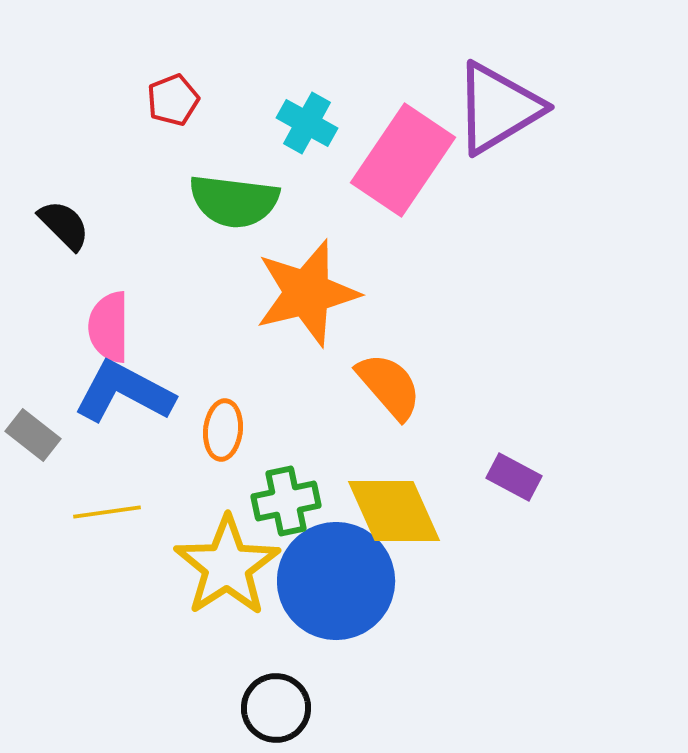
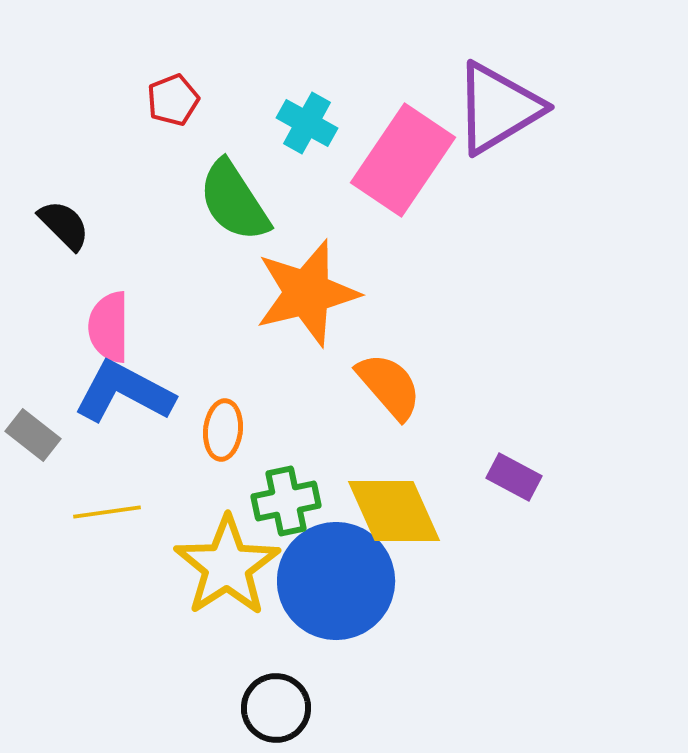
green semicircle: rotated 50 degrees clockwise
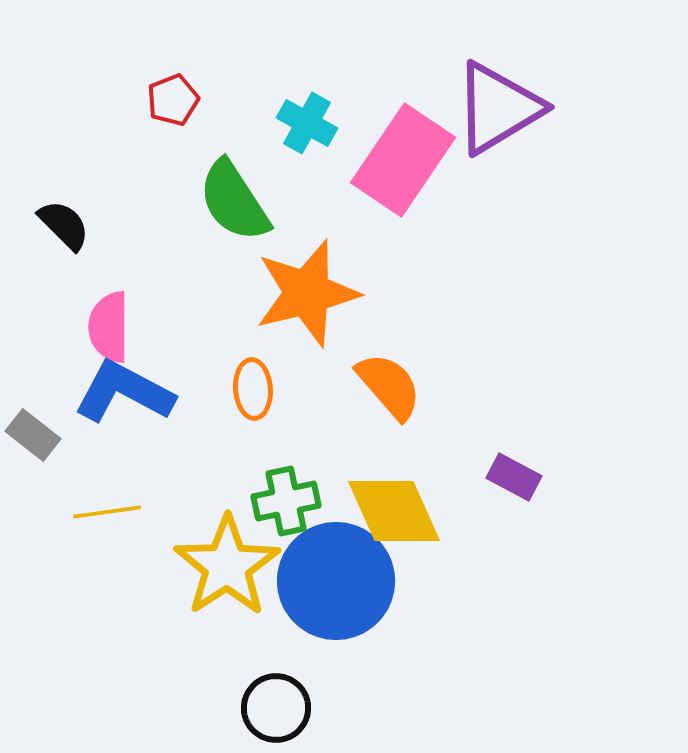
orange ellipse: moved 30 px right, 41 px up; rotated 10 degrees counterclockwise
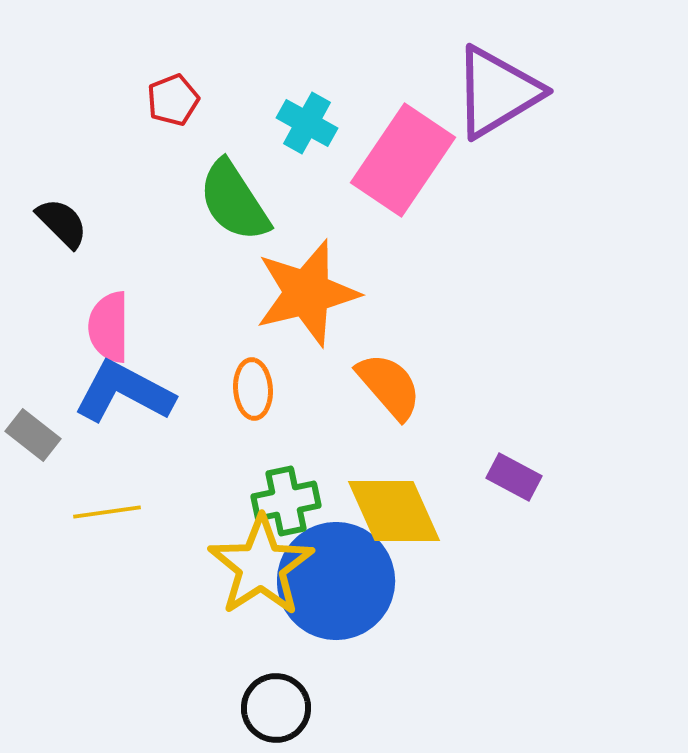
purple triangle: moved 1 px left, 16 px up
black semicircle: moved 2 px left, 2 px up
yellow star: moved 34 px right
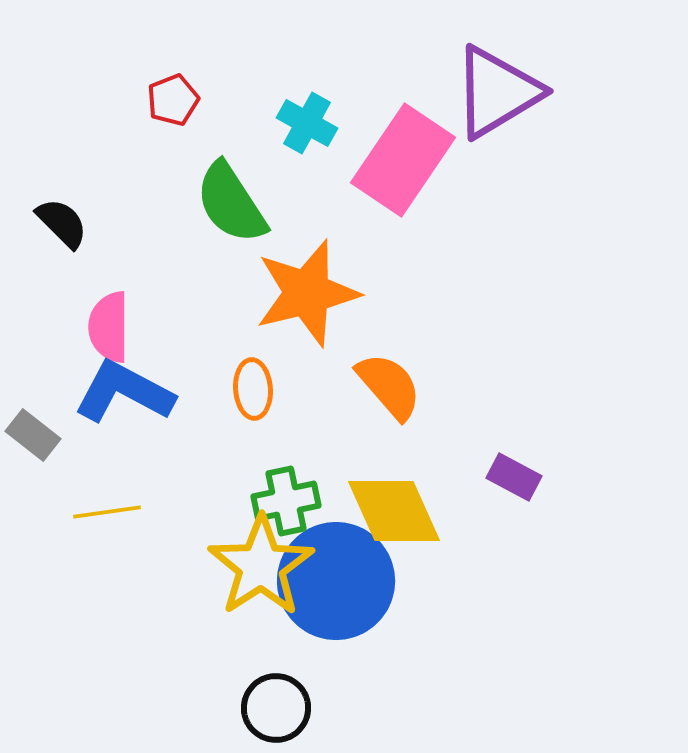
green semicircle: moved 3 px left, 2 px down
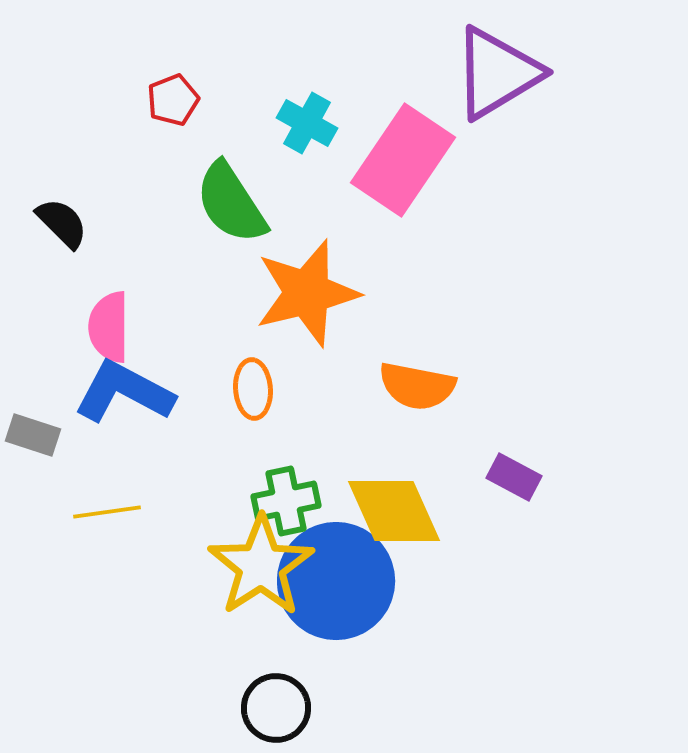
purple triangle: moved 19 px up
orange semicircle: moved 28 px right; rotated 142 degrees clockwise
gray rectangle: rotated 20 degrees counterclockwise
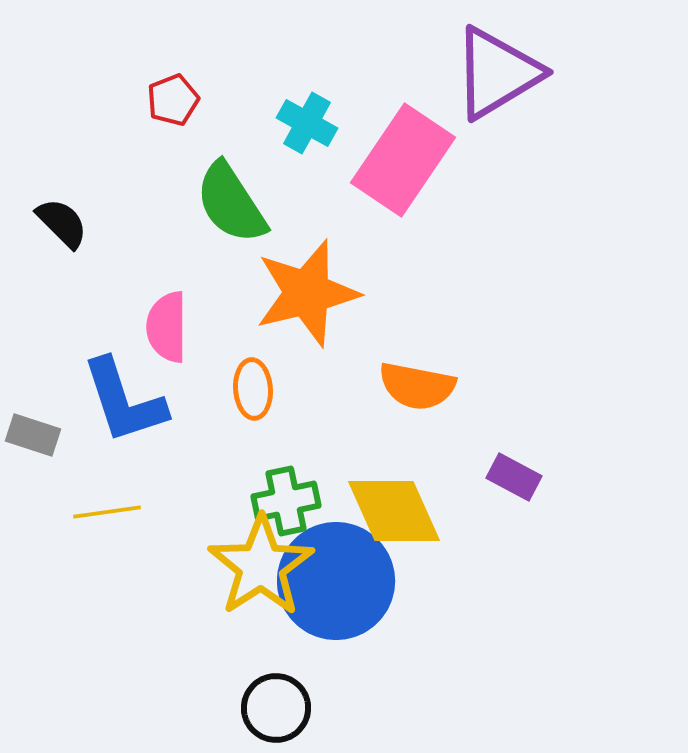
pink semicircle: moved 58 px right
blue L-shape: moved 9 px down; rotated 136 degrees counterclockwise
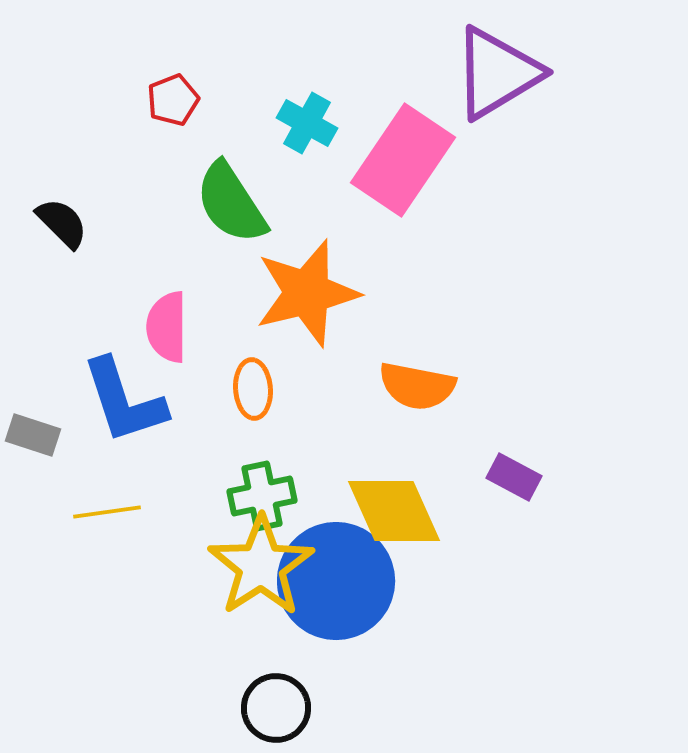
green cross: moved 24 px left, 5 px up
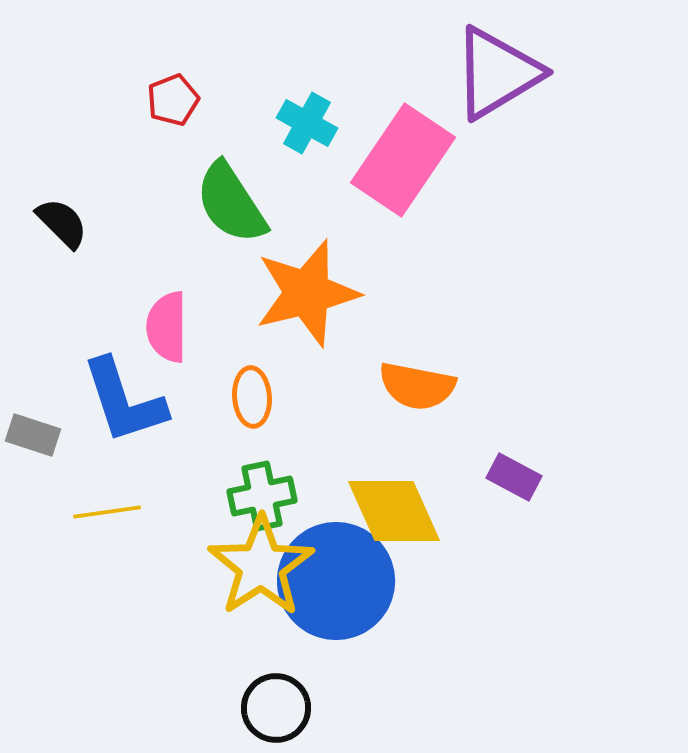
orange ellipse: moved 1 px left, 8 px down
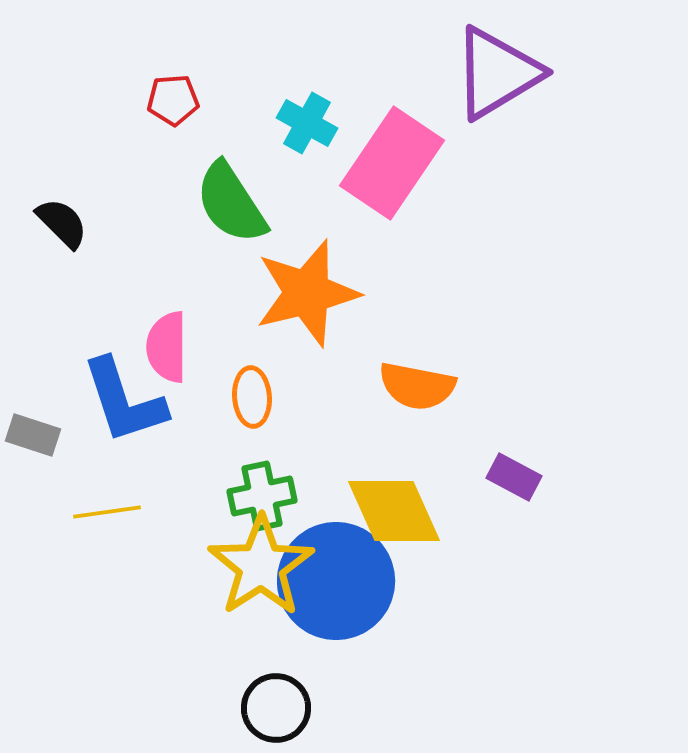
red pentagon: rotated 18 degrees clockwise
pink rectangle: moved 11 px left, 3 px down
pink semicircle: moved 20 px down
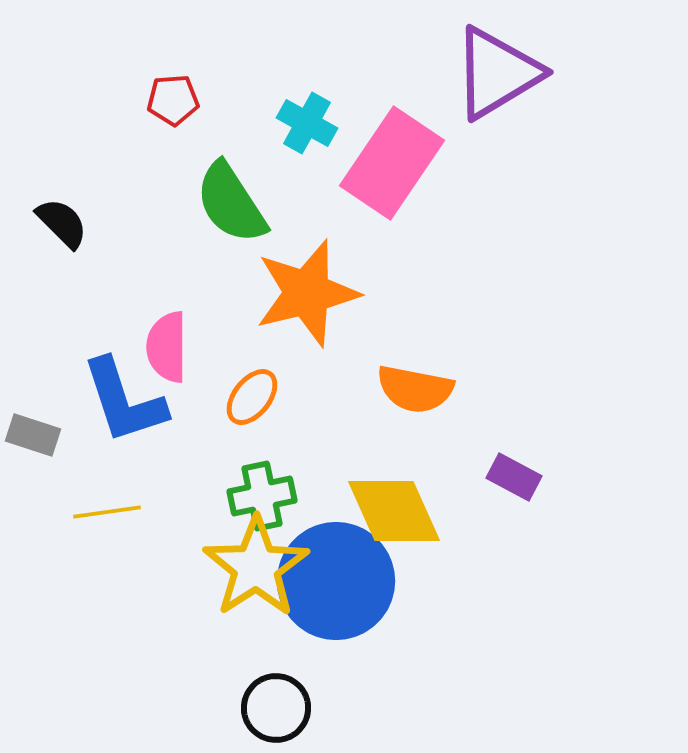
orange semicircle: moved 2 px left, 3 px down
orange ellipse: rotated 42 degrees clockwise
yellow star: moved 5 px left, 1 px down
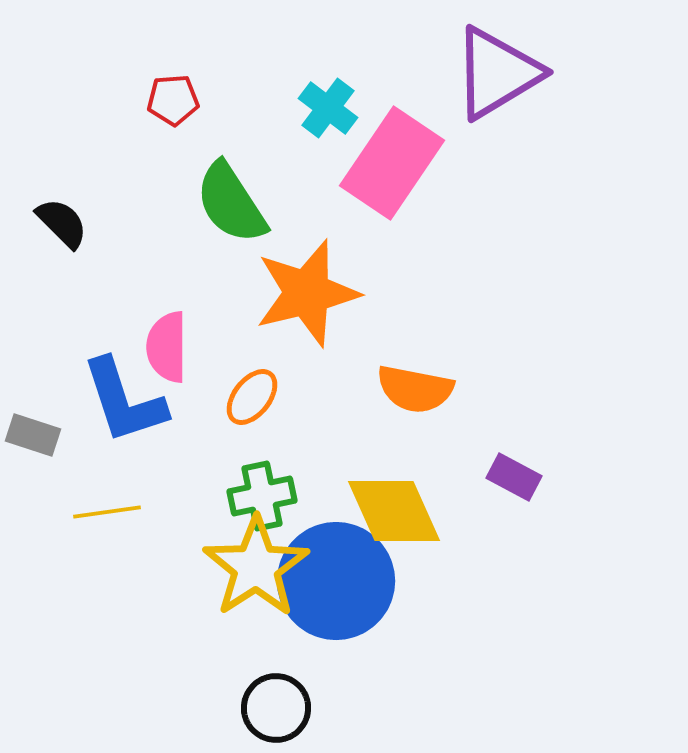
cyan cross: moved 21 px right, 15 px up; rotated 8 degrees clockwise
